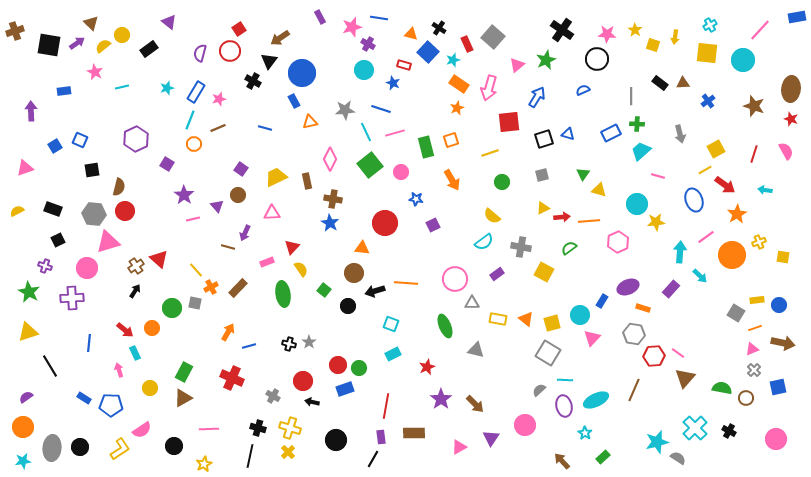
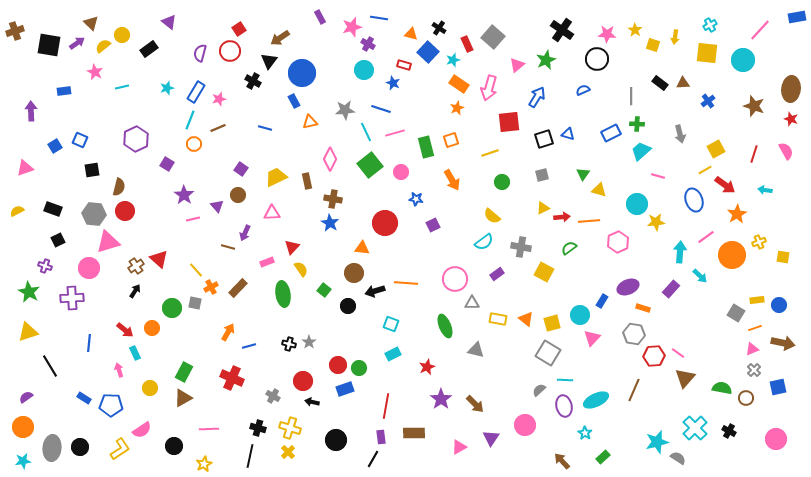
pink circle at (87, 268): moved 2 px right
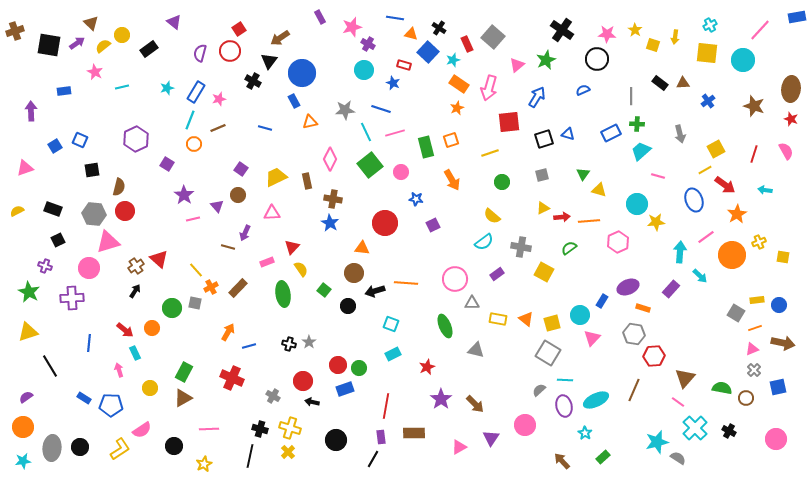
blue line at (379, 18): moved 16 px right
purple triangle at (169, 22): moved 5 px right
pink line at (678, 353): moved 49 px down
black cross at (258, 428): moved 2 px right, 1 px down
